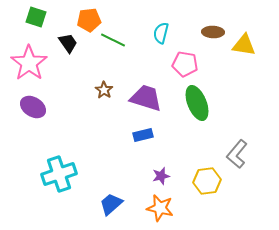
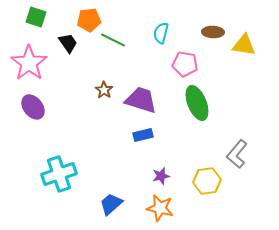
purple trapezoid: moved 5 px left, 2 px down
purple ellipse: rotated 20 degrees clockwise
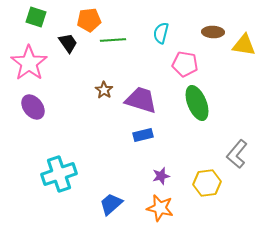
green line: rotated 30 degrees counterclockwise
yellow hexagon: moved 2 px down
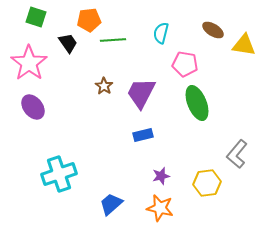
brown ellipse: moved 2 px up; rotated 30 degrees clockwise
brown star: moved 4 px up
purple trapezoid: moved 7 px up; rotated 80 degrees counterclockwise
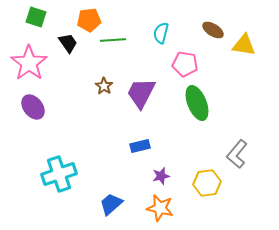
blue rectangle: moved 3 px left, 11 px down
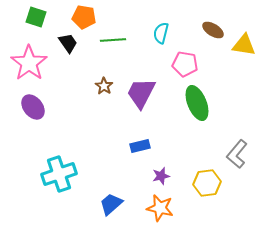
orange pentagon: moved 5 px left, 3 px up; rotated 15 degrees clockwise
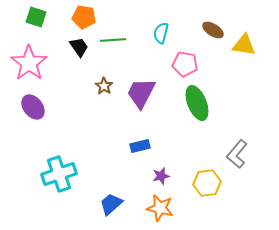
black trapezoid: moved 11 px right, 4 px down
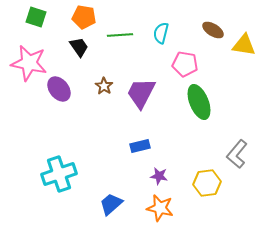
green line: moved 7 px right, 5 px up
pink star: rotated 24 degrees counterclockwise
green ellipse: moved 2 px right, 1 px up
purple ellipse: moved 26 px right, 18 px up
purple star: moved 2 px left; rotated 24 degrees clockwise
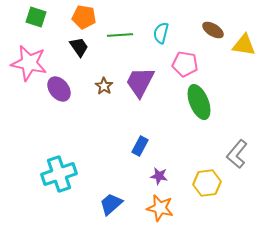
purple trapezoid: moved 1 px left, 11 px up
blue rectangle: rotated 48 degrees counterclockwise
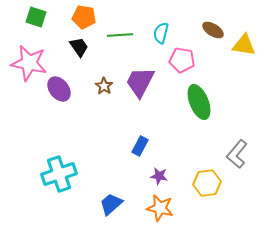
pink pentagon: moved 3 px left, 4 px up
